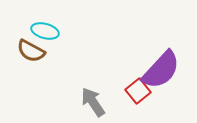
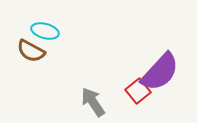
purple semicircle: moved 1 px left, 2 px down
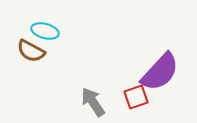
red square: moved 2 px left, 6 px down; rotated 20 degrees clockwise
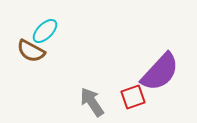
cyan ellipse: rotated 60 degrees counterclockwise
red square: moved 3 px left
gray arrow: moved 1 px left
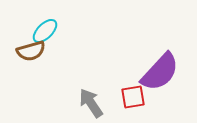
brown semicircle: rotated 44 degrees counterclockwise
red square: rotated 10 degrees clockwise
gray arrow: moved 1 px left, 1 px down
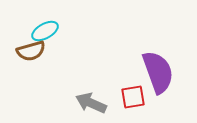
cyan ellipse: rotated 16 degrees clockwise
purple semicircle: moved 2 px left; rotated 63 degrees counterclockwise
gray arrow: rotated 32 degrees counterclockwise
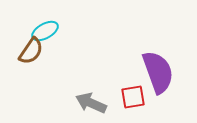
brown semicircle: rotated 40 degrees counterclockwise
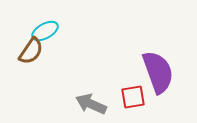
gray arrow: moved 1 px down
